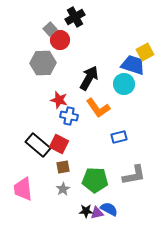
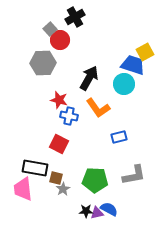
black rectangle: moved 3 px left, 23 px down; rotated 30 degrees counterclockwise
brown square: moved 7 px left, 11 px down; rotated 24 degrees clockwise
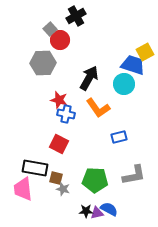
black cross: moved 1 px right, 1 px up
blue cross: moved 3 px left, 2 px up
gray star: rotated 24 degrees counterclockwise
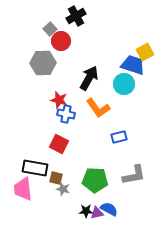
red circle: moved 1 px right, 1 px down
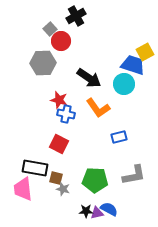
black arrow: rotated 95 degrees clockwise
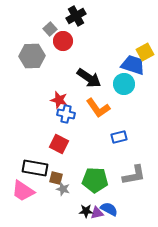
red circle: moved 2 px right
gray hexagon: moved 11 px left, 7 px up
pink trapezoid: moved 2 px down; rotated 50 degrees counterclockwise
